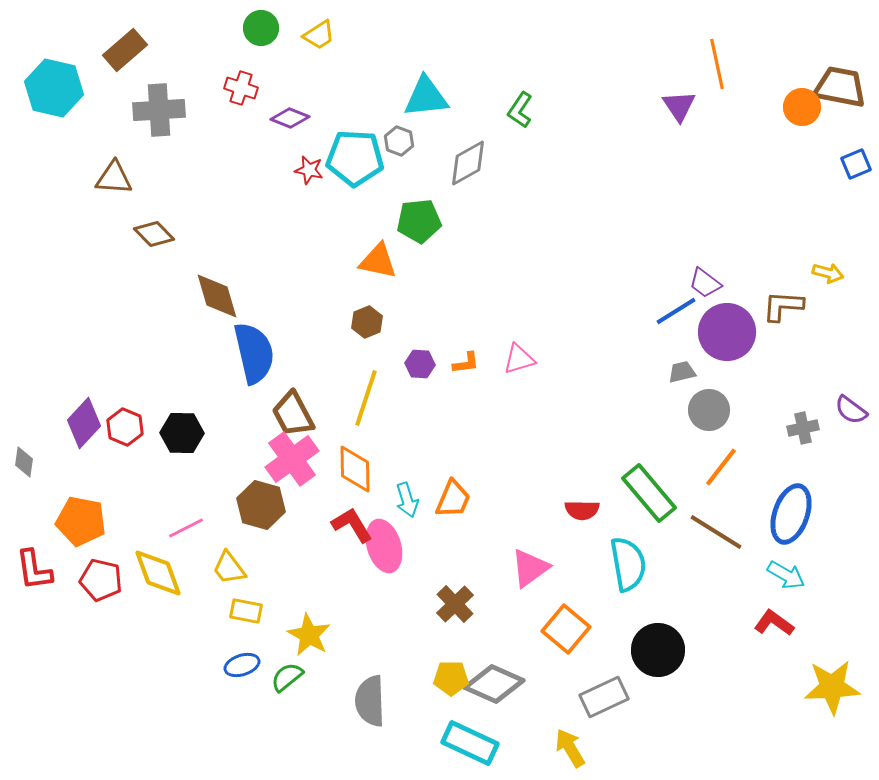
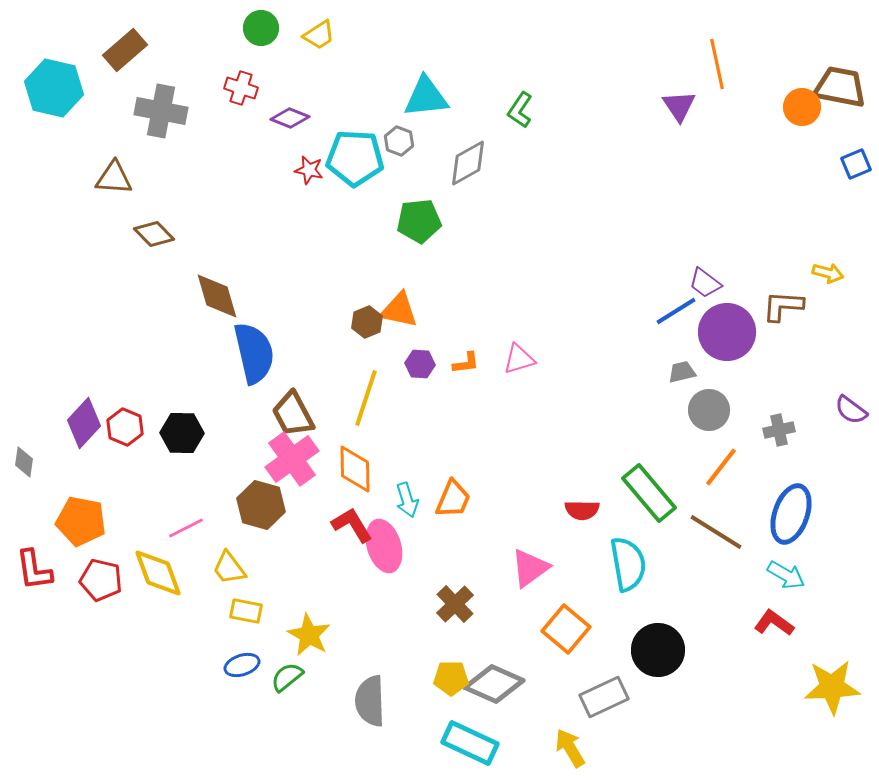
gray cross at (159, 110): moved 2 px right, 1 px down; rotated 15 degrees clockwise
orange triangle at (378, 261): moved 21 px right, 49 px down
gray cross at (803, 428): moved 24 px left, 2 px down
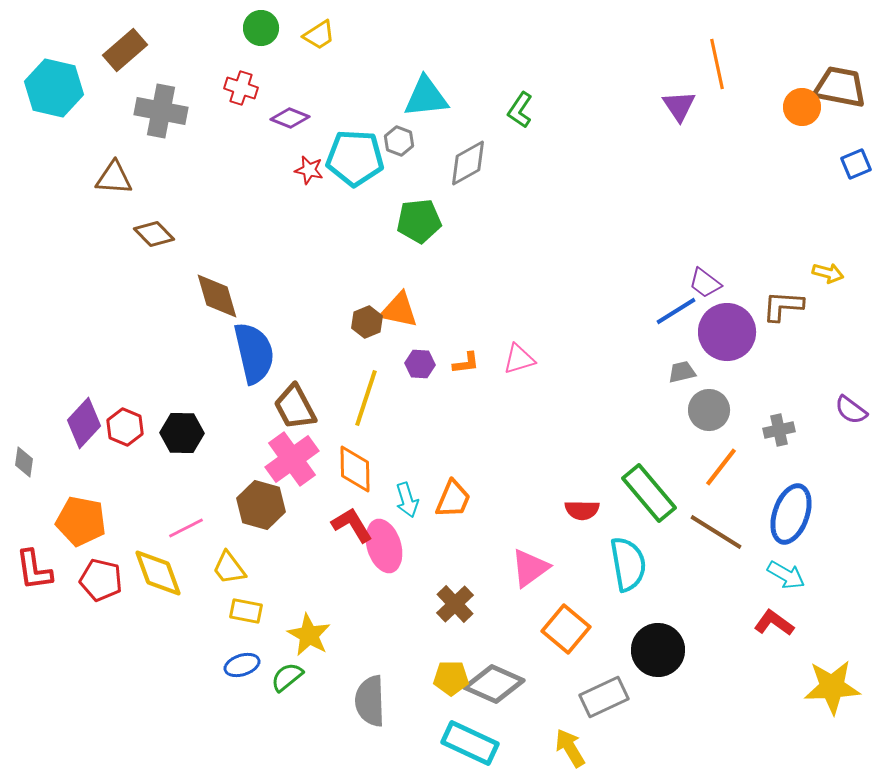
brown trapezoid at (293, 414): moved 2 px right, 7 px up
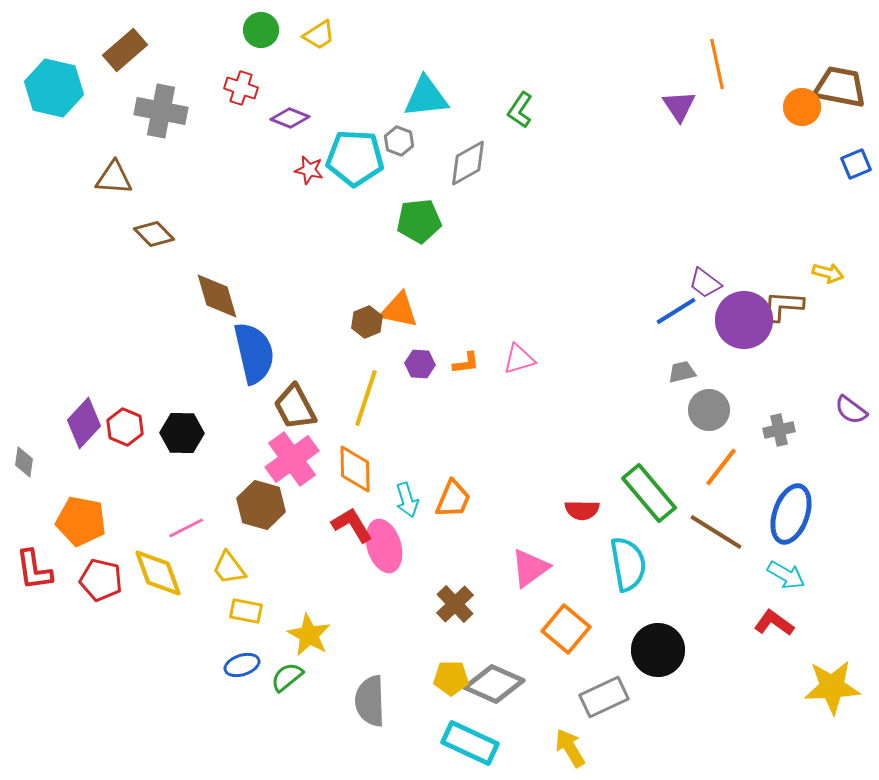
green circle at (261, 28): moved 2 px down
purple circle at (727, 332): moved 17 px right, 12 px up
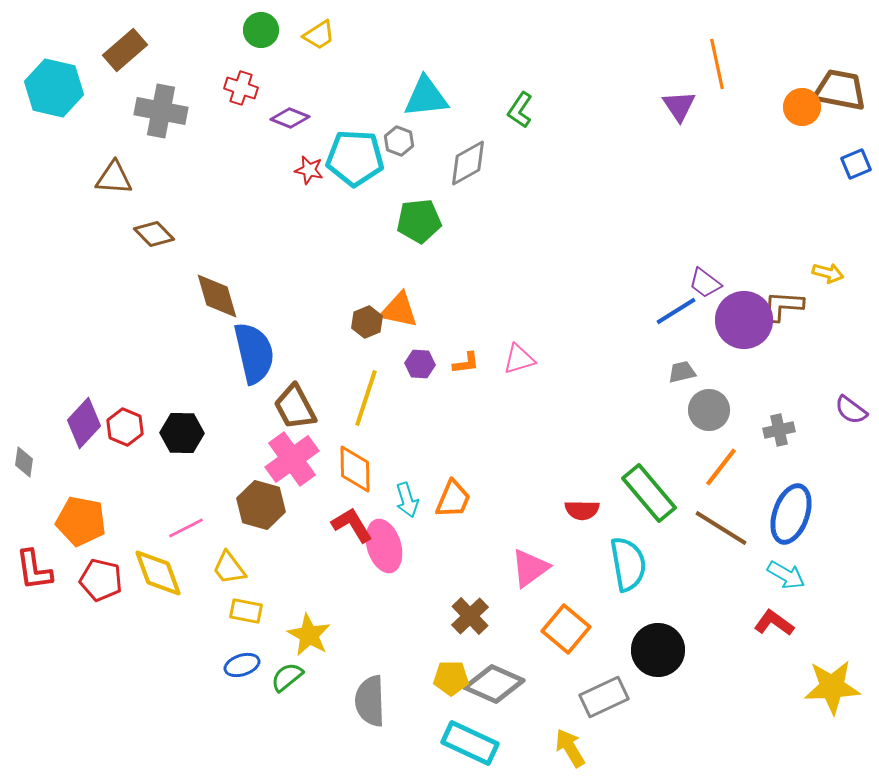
brown trapezoid at (840, 87): moved 3 px down
brown line at (716, 532): moved 5 px right, 4 px up
brown cross at (455, 604): moved 15 px right, 12 px down
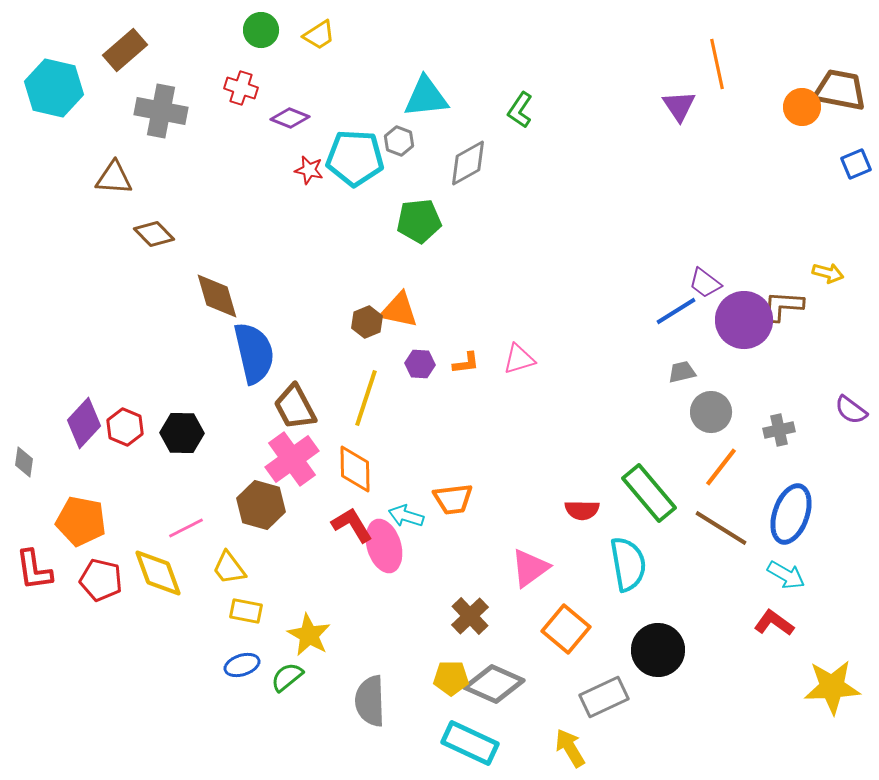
gray circle at (709, 410): moved 2 px right, 2 px down
orange trapezoid at (453, 499): rotated 60 degrees clockwise
cyan arrow at (407, 500): moved 1 px left, 16 px down; rotated 124 degrees clockwise
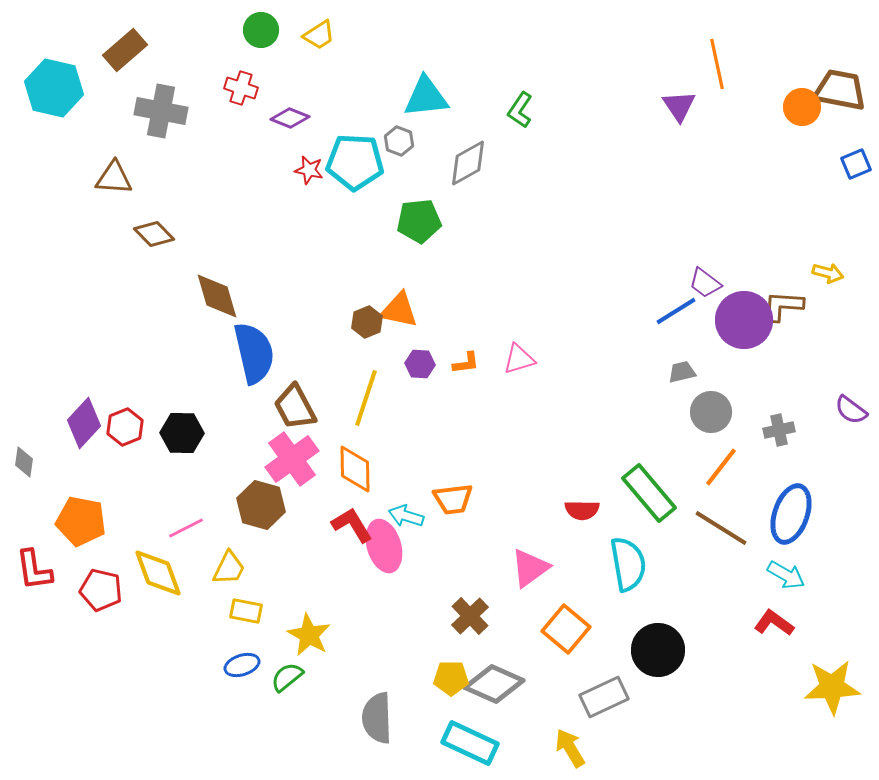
cyan pentagon at (355, 158): moved 4 px down
red hexagon at (125, 427): rotated 15 degrees clockwise
yellow trapezoid at (229, 568): rotated 117 degrees counterclockwise
red pentagon at (101, 580): moved 10 px down
gray semicircle at (370, 701): moved 7 px right, 17 px down
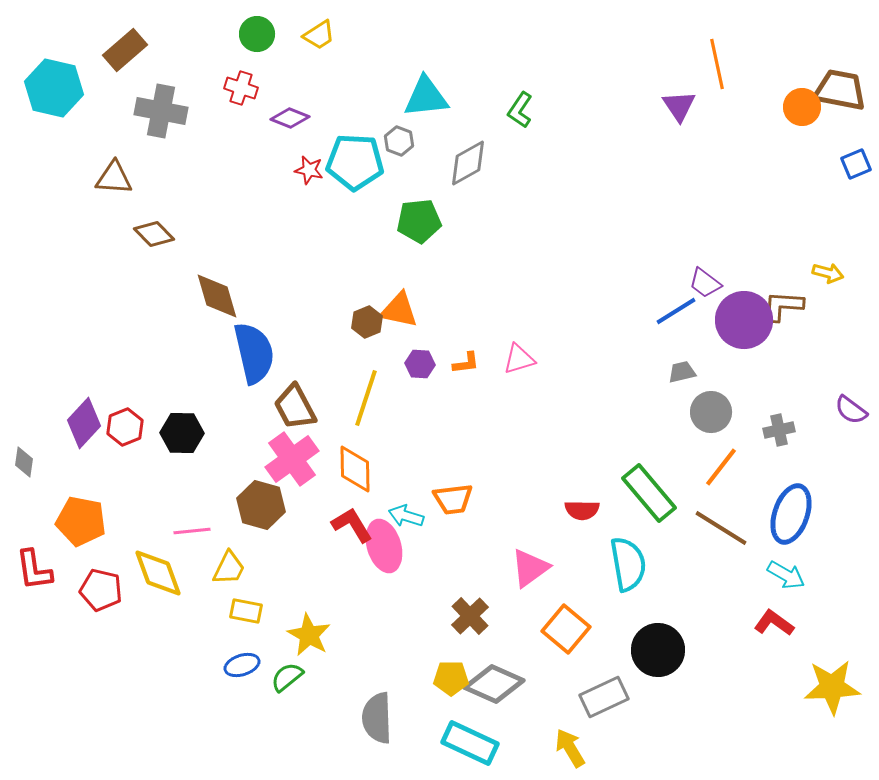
green circle at (261, 30): moved 4 px left, 4 px down
pink line at (186, 528): moved 6 px right, 3 px down; rotated 21 degrees clockwise
